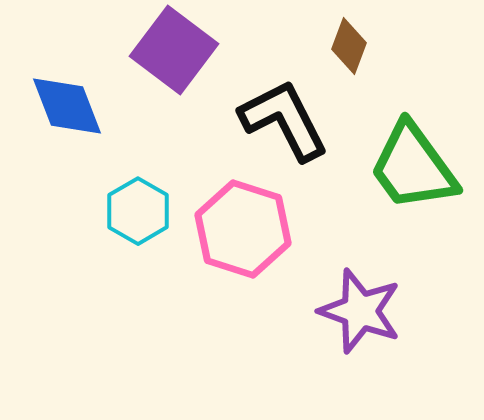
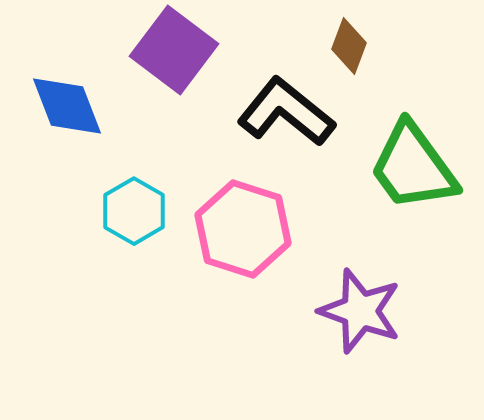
black L-shape: moved 2 px right, 8 px up; rotated 24 degrees counterclockwise
cyan hexagon: moved 4 px left
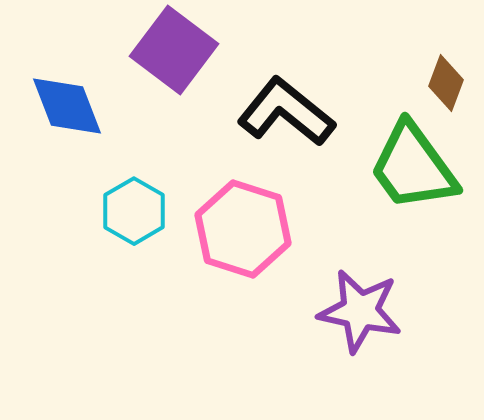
brown diamond: moved 97 px right, 37 px down
purple star: rotated 8 degrees counterclockwise
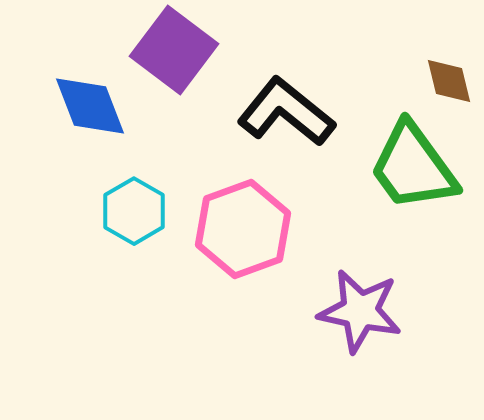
brown diamond: moved 3 px right, 2 px up; rotated 34 degrees counterclockwise
blue diamond: moved 23 px right
pink hexagon: rotated 22 degrees clockwise
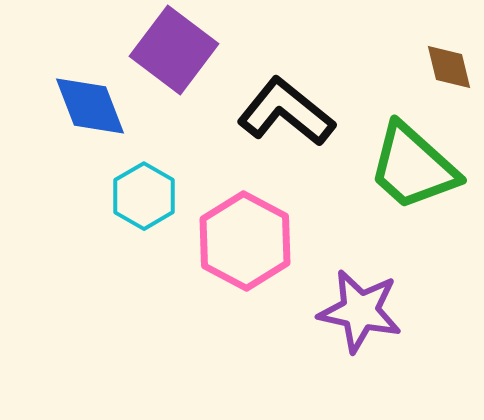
brown diamond: moved 14 px up
green trapezoid: rotated 12 degrees counterclockwise
cyan hexagon: moved 10 px right, 15 px up
pink hexagon: moved 2 px right, 12 px down; rotated 12 degrees counterclockwise
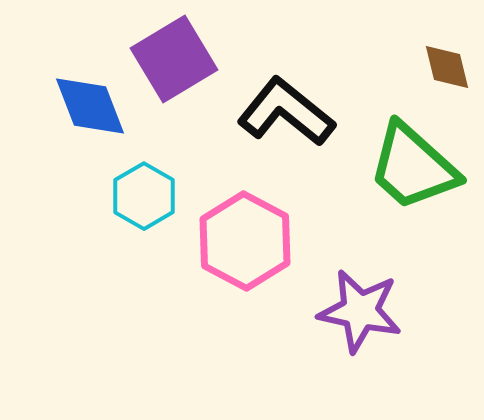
purple square: moved 9 px down; rotated 22 degrees clockwise
brown diamond: moved 2 px left
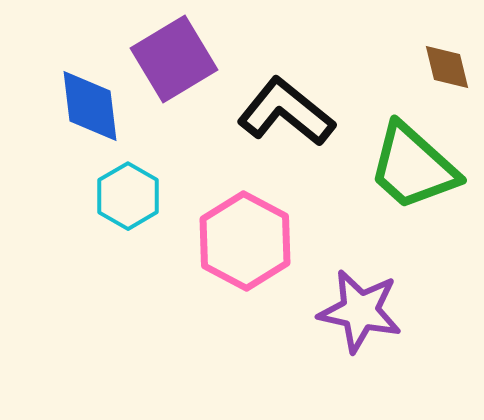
blue diamond: rotated 14 degrees clockwise
cyan hexagon: moved 16 px left
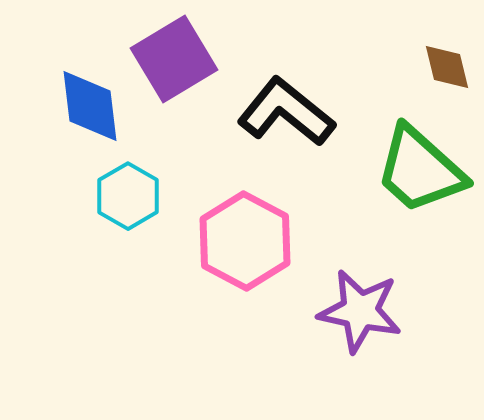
green trapezoid: moved 7 px right, 3 px down
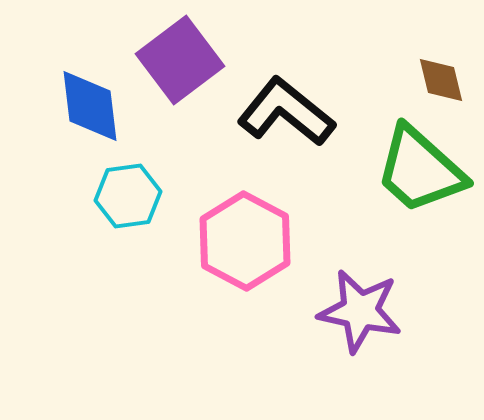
purple square: moved 6 px right, 1 px down; rotated 6 degrees counterclockwise
brown diamond: moved 6 px left, 13 px down
cyan hexagon: rotated 22 degrees clockwise
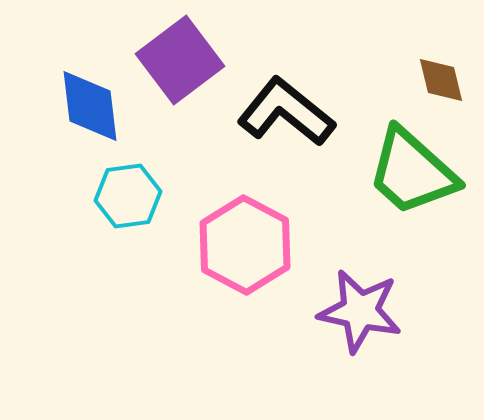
green trapezoid: moved 8 px left, 2 px down
pink hexagon: moved 4 px down
